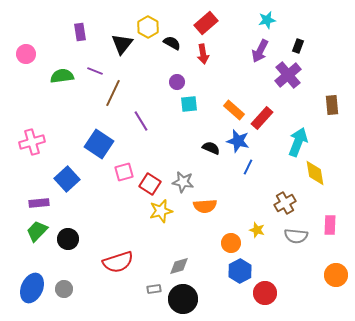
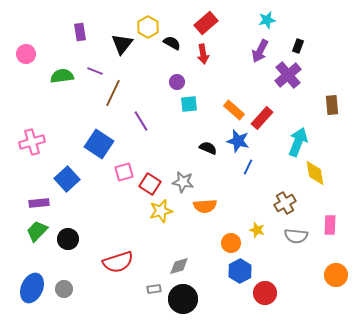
black semicircle at (211, 148): moved 3 px left
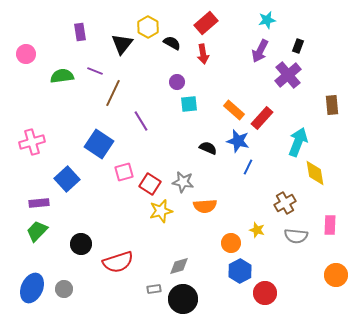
black circle at (68, 239): moved 13 px right, 5 px down
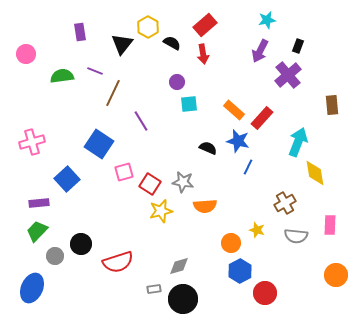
red rectangle at (206, 23): moved 1 px left, 2 px down
gray circle at (64, 289): moved 9 px left, 33 px up
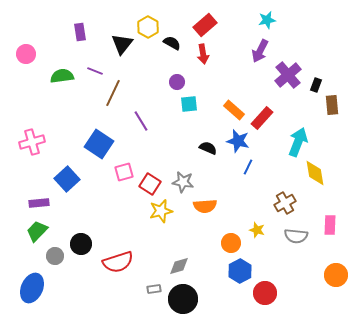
black rectangle at (298, 46): moved 18 px right, 39 px down
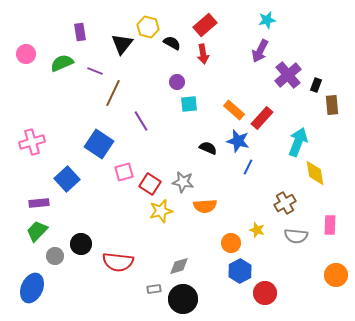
yellow hexagon at (148, 27): rotated 15 degrees counterclockwise
green semicircle at (62, 76): moved 13 px up; rotated 15 degrees counterclockwise
red semicircle at (118, 262): rotated 24 degrees clockwise
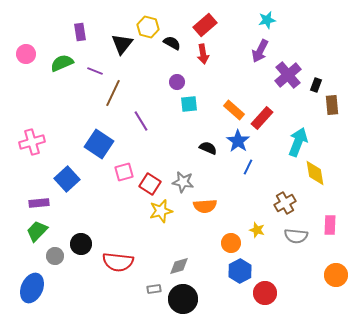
blue star at (238, 141): rotated 20 degrees clockwise
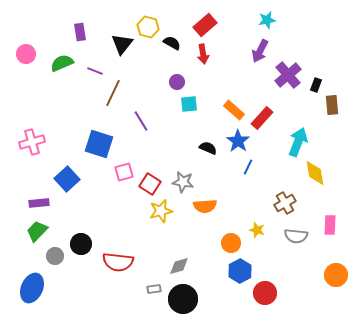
blue square at (99, 144): rotated 16 degrees counterclockwise
